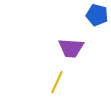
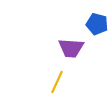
blue pentagon: moved 9 px down
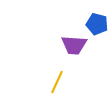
purple trapezoid: moved 3 px right, 3 px up
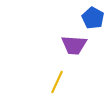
blue pentagon: moved 4 px left, 6 px up; rotated 15 degrees clockwise
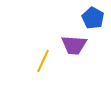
yellow line: moved 14 px left, 21 px up
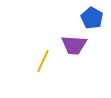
blue pentagon: moved 1 px left
